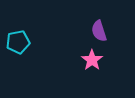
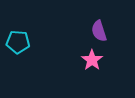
cyan pentagon: rotated 15 degrees clockwise
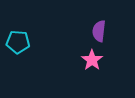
purple semicircle: rotated 25 degrees clockwise
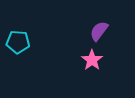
purple semicircle: rotated 30 degrees clockwise
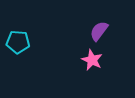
pink star: rotated 10 degrees counterclockwise
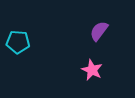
pink star: moved 10 px down
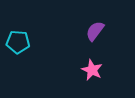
purple semicircle: moved 4 px left
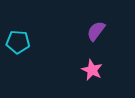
purple semicircle: moved 1 px right
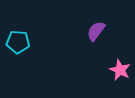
pink star: moved 28 px right
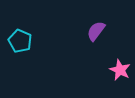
cyan pentagon: moved 2 px right, 1 px up; rotated 20 degrees clockwise
